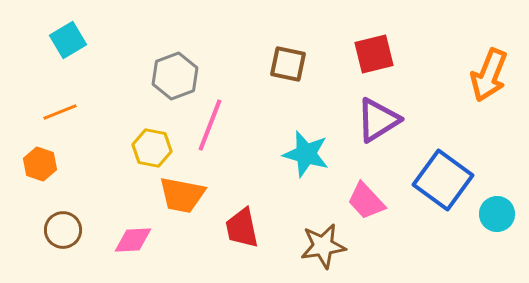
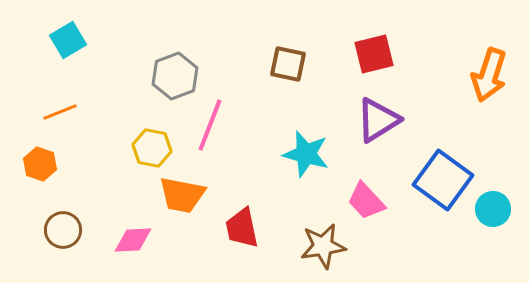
orange arrow: rotated 4 degrees counterclockwise
cyan circle: moved 4 px left, 5 px up
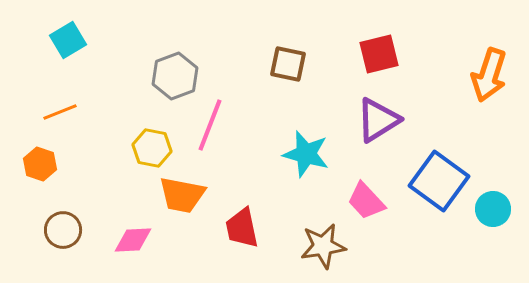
red square: moved 5 px right
blue square: moved 4 px left, 1 px down
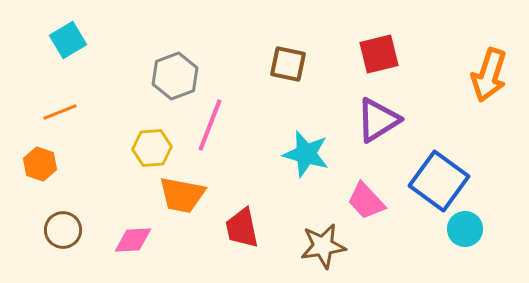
yellow hexagon: rotated 15 degrees counterclockwise
cyan circle: moved 28 px left, 20 px down
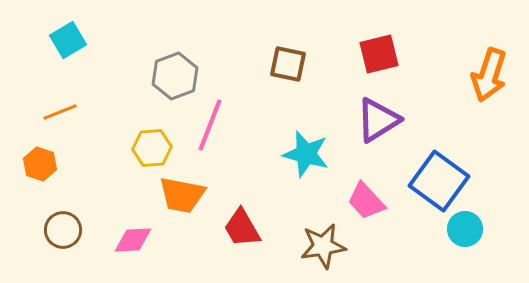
red trapezoid: rotated 18 degrees counterclockwise
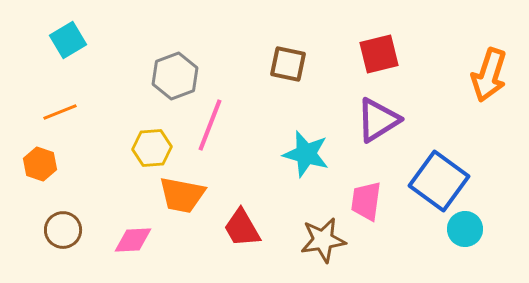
pink trapezoid: rotated 51 degrees clockwise
brown star: moved 6 px up
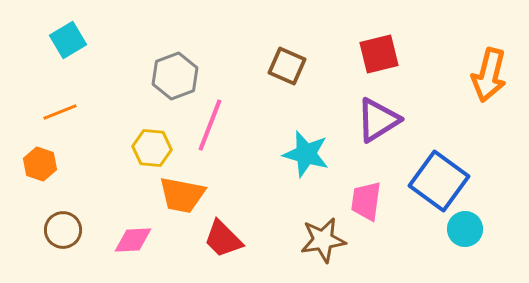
brown square: moved 1 px left, 2 px down; rotated 12 degrees clockwise
orange arrow: rotated 4 degrees counterclockwise
yellow hexagon: rotated 9 degrees clockwise
red trapezoid: moved 19 px left, 11 px down; rotated 15 degrees counterclockwise
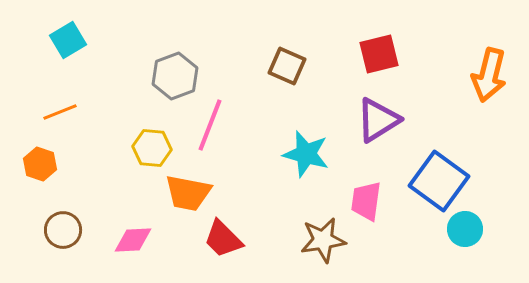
orange trapezoid: moved 6 px right, 2 px up
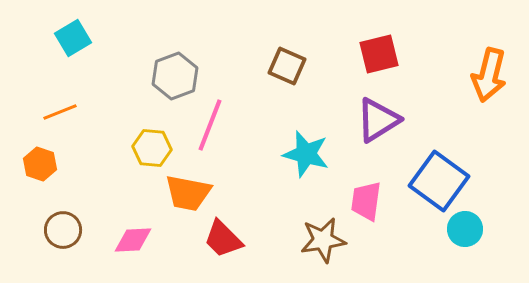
cyan square: moved 5 px right, 2 px up
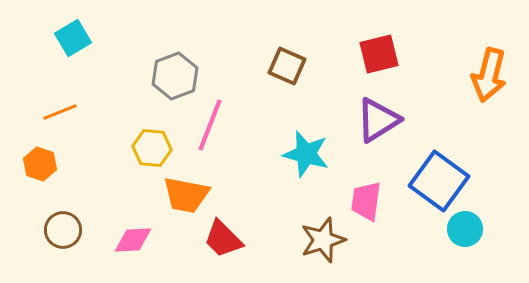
orange trapezoid: moved 2 px left, 2 px down
brown star: rotated 9 degrees counterclockwise
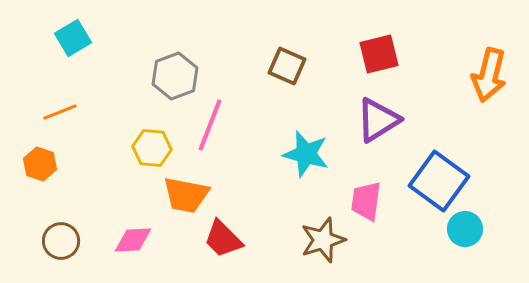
brown circle: moved 2 px left, 11 px down
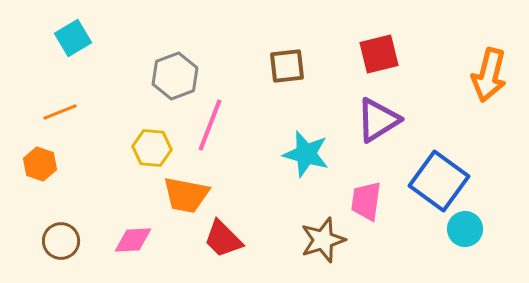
brown square: rotated 30 degrees counterclockwise
